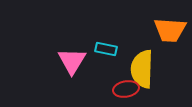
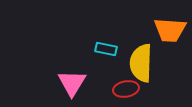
pink triangle: moved 22 px down
yellow semicircle: moved 1 px left, 6 px up
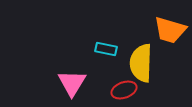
orange trapezoid: rotated 12 degrees clockwise
red ellipse: moved 2 px left, 1 px down; rotated 10 degrees counterclockwise
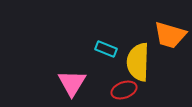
orange trapezoid: moved 5 px down
cyan rectangle: rotated 10 degrees clockwise
yellow semicircle: moved 3 px left, 1 px up
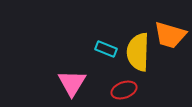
yellow semicircle: moved 10 px up
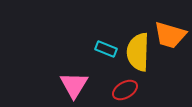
pink triangle: moved 2 px right, 2 px down
red ellipse: moved 1 px right; rotated 10 degrees counterclockwise
